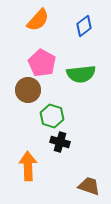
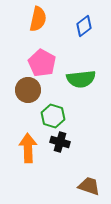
orange semicircle: moved 1 px up; rotated 30 degrees counterclockwise
green semicircle: moved 5 px down
green hexagon: moved 1 px right
orange arrow: moved 18 px up
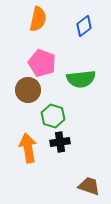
pink pentagon: rotated 8 degrees counterclockwise
black cross: rotated 24 degrees counterclockwise
orange arrow: rotated 8 degrees counterclockwise
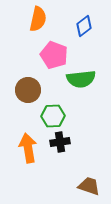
pink pentagon: moved 12 px right, 8 px up
green hexagon: rotated 20 degrees counterclockwise
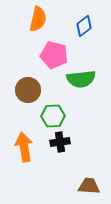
pink pentagon: rotated 8 degrees counterclockwise
orange arrow: moved 4 px left, 1 px up
brown trapezoid: rotated 15 degrees counterclockwise
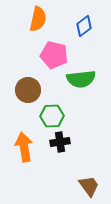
green hexagon: moved 1 px left
brown trapezoid: rotated 50 degrees clockwise
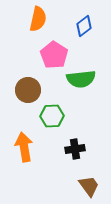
pink pentagon: rotated 20 degrees clockwise
black cross: moved 15 px right, 7 px down
